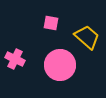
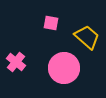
pink cross: moved 1 px right, 3 px down; rotated 12 degrees clockwise
pink circle: moved 4 px right, 3 px down
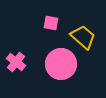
yellow trapezoid: moved 4 px left
pink circle: moved 3 px left, 4 px up
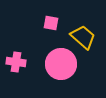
pink cross: rotated 30 degrees counterclockwise
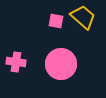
pink square: moved 5 px right, 2 px up
yellow trapezoid: moved 20 px up
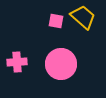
pink cross: moved 1 px right; rotated 12 degrees counterclockwise
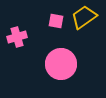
yellow trapezoid: moved 1 px right; rotated 76 degrees counterclockwise
pink cross: moved 25 px up; rotated 12 degrees counterclockwise
